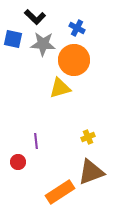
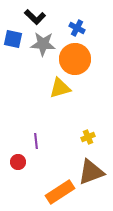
orange circle: moved 1 px right, 1 px up
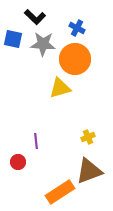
brown triangle: moved 2 px left, 1 px up
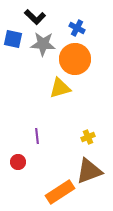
purple line: moved 1 px right, 5 px up
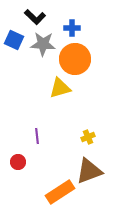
blue cross: moved 5 px left; rotated 28 degrees counterclockwise
blue square: moved 1 px right, 1 px down; rotated 12 degrees clockwise
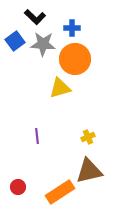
blue square: moved 1 px right, 1 px down; rotated 30 degrees clockwise
red circle: moved 25 px down
brown triangle: rotated 8 degrees clockwise
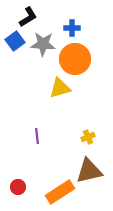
black L-shape: moved 7 px left; rotated 75 degrees counterclockwise
